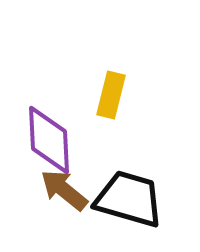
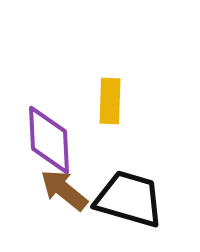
yellow rectangle: moved 1 px left, 6 px down; rotated 12 degrees counterclockwise
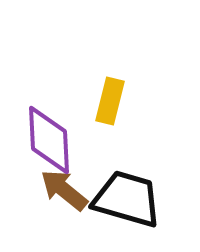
yellow rectangle: rotated 12 degrees clockwise
black trapezoid: moved 2 px left
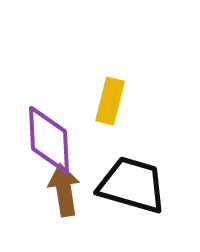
brown arrow: rotated 42 degrees clockwise
black trapezoid: moved 5 px right, 14 px up
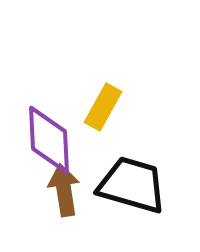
yellow rectangle: moved 7 px left, 6 px down; rotated 15 degrees clockwise
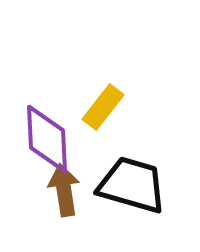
yellow rectangle: rotated 9 degrees clockwise
purple diamond: moved 2 px left, 1 px up
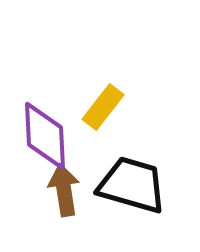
purple diamond: moved 2 px left, 3 px up
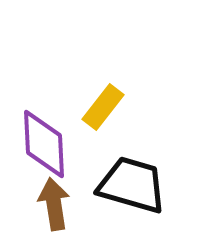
purple diamond: moved 1 px left, 8 px down
brown arrow: moved 10 px left, 14 px down
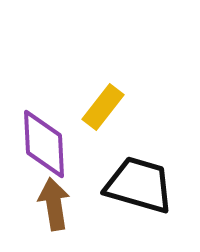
black trapezoid: moved 7 px right
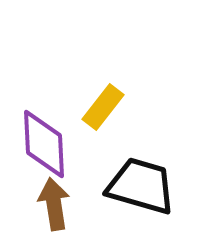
black trapezoid: moved 2 px right, 1 px down
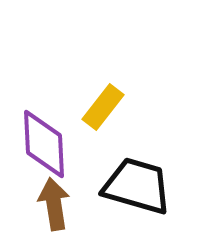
black trapezoid: moved 4 px left
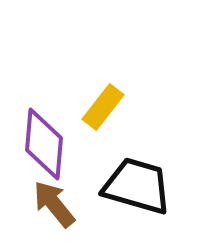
purple diamond: rotated 8 degrees clockwise
brown arrow: rotated 30 degrees counterclockwise
